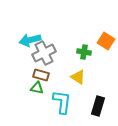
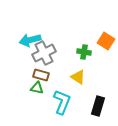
cyan L-shape: rotated 15 degrees clockwise
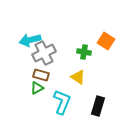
green triangle: rotated 40 degrees counterclockwise
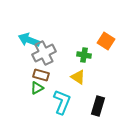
cyan arrow: moved 1 px left; rotated 35 degrees clockwise
green cross: moved 3 px down
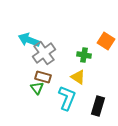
gray cross: rotated 10 degrees counterclockwise
brown rectangle: moved 2 px right, 2 px down
green triangle: rotated 40 degrees counterclockwise
cyan L-shape: moved 5 px right, 4 px up
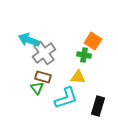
orange square: moved 13 px left
yellow triangle: rotated 28 degrees counterclockwise
cyan L-shape: moved 1 px left; rotated 50 degrees clockwise
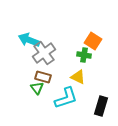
yellow triangle: rotated 21 degrees clockwise
black rectangle: moved 3 px right
